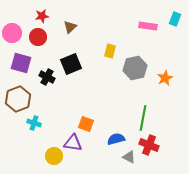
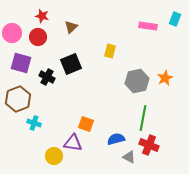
red star: rotated 24 degrees clockwise
brown triangle: moved 1 px right
gray hexagon: moved 2 px right, 13 px down
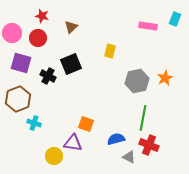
red circle: moved 1 px down
black cross: moved 1 px right, 1 px up
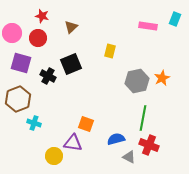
orange star: moved 3 px left
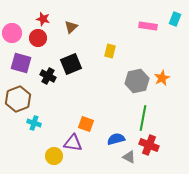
red star: moved 1 px right, 3 px down
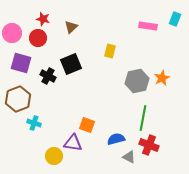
orange square: moved 1 px right, 1 px down
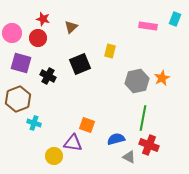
black square: moved 9 px right
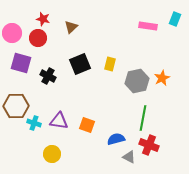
yellow rectangle: moved 13 px down
brown hexagon: moved 2 px left, 7 px down; rotated 20 degrees clockwise
purple triangle: moved 14 px left, 22 px up
yellow circle: moved 2 px left, 2 px up
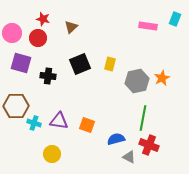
black cross: rotated 21 degrees counterclockwise
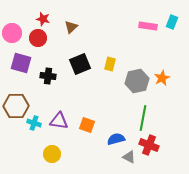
cyan rectangle: moved 3 px left, 3 px down
